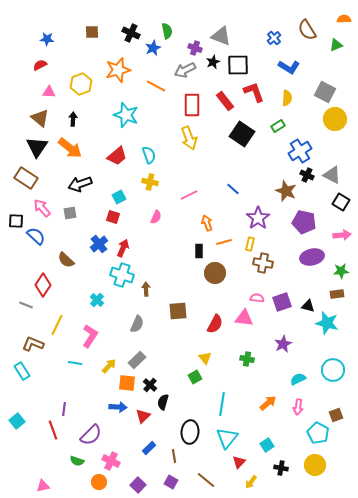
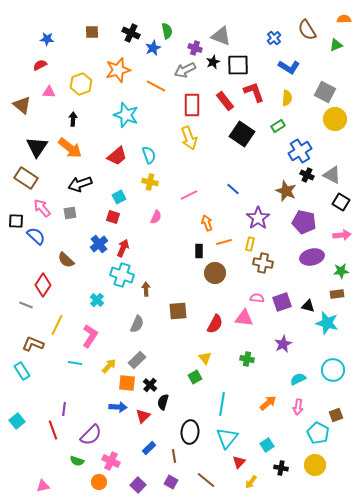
brown triangle at (40, 118): moved 18 px left, 13 px up
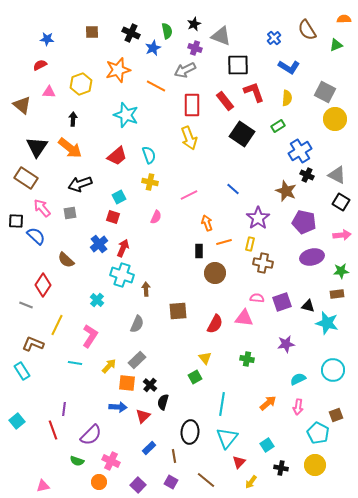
black star at (213, 62): moved 19 px left, 38 px up
gray triangle at (332, 175): moved 5 px right
purple star at (283, 344): moved 3 px right; rotated 18 degrees clockwise
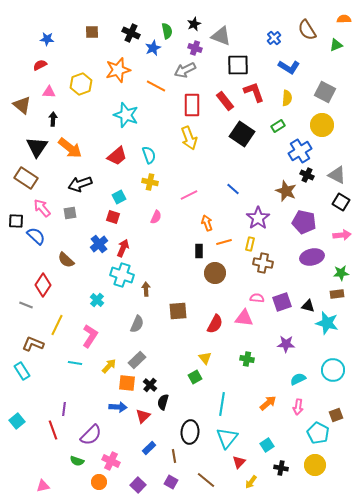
black arrow at (73, 119): moved 20 px left
yellow circle at (335, 119): moved 13 px left, 6 px down
green star at (341, 271): moved 2 px down
purple star at (286, 344): rotated 12 degrees clockwise
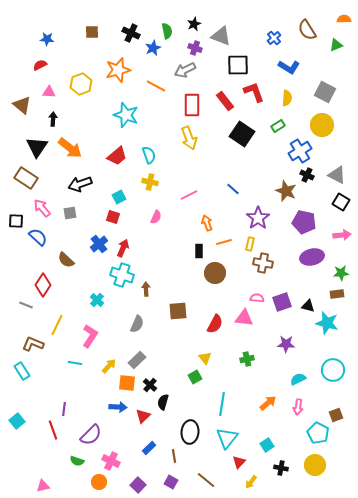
blue semicircle at (36, 236): moved 2 px right, 1 px down
green cross at (247, 359): rotated 24 degrees counterclockwise
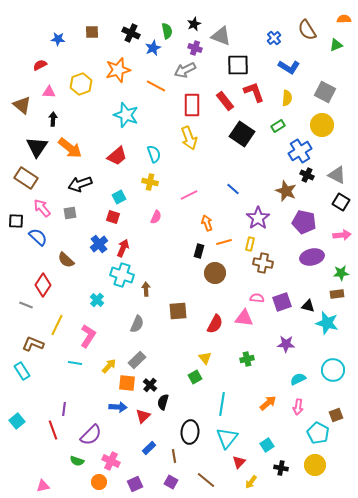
blue star at (47, 39): moved 11 px right
cyan semicircle at (149, 155): moved 5 px right, 1 px up
black rectangle at (199, 251): rotated 16 degrees clockwise
pink L-shape at (90, 336): moved 2 px left
purple square at (138, 485): moved 3 px left, 1 px up; rotated 21 degrees clockwise
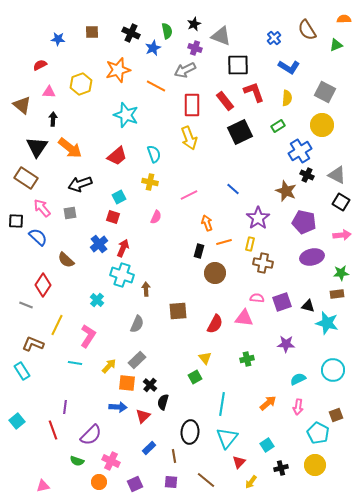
black square at (242, 134): moved 2 px left, 2 px up; rotated 30 degrees clockwise
purple line at (64, 409): moved 1 px right, 2 px up
black cross at (281, 468): rotated 24 degrees counterclockwise
purple square at (171, 482): rotated 24 degrees counterclockwise
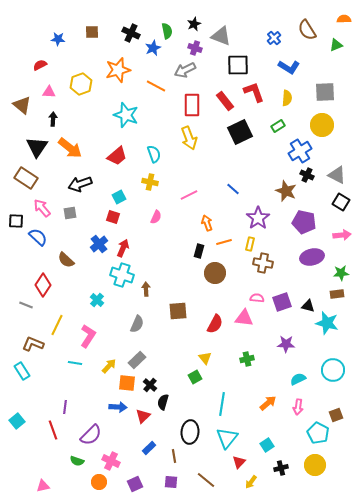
gray square at (325, 92): rotated 30 degrees counterclockwise
